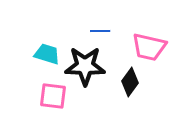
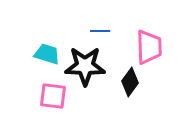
pink trapezoid: rotated 105 degrees counterclockwise
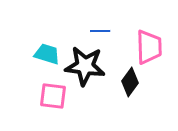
black star: rotated 6 degrees clockwise
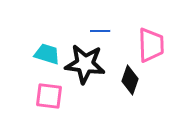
pink trapezoid: moved 2 px right, 2 px up
black star: moved 2 px up
black diamond: moved 2 px up; rotated 16 degrees counterclockwise
pink square: moved 4 px left
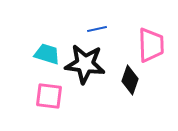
blue line: moved 3 px left, 2 px up; rotated 12 degrees counterclockwise
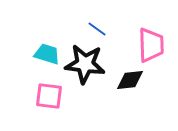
blue line: rotated 48 degrees clockwise
black diamond: rotated 64 degrees clockwise
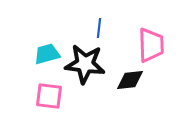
blue line: moved 2 px right, 1 px up; rotated 60 degrees clockwise
cyan trapezoid: rotated 32 degrees counterclockwise
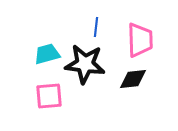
blue line: moved 3 px left, 1 px up
pink trapezoid: moved 11 px left, 5 px up
black diamond: moved 3 px right, 1 px up
pink square: rotated 12 degrees counterclockwise
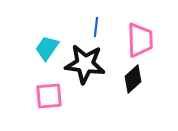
cyan trapezoid: moved 6 px up; rotated 40 degrees counterclockwise
black diamond: rotated 36 degrees counterclockwise
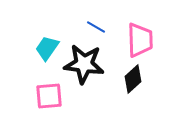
blue line: rotated 66 degrees counterclockwise
black star: moved 1 px left
